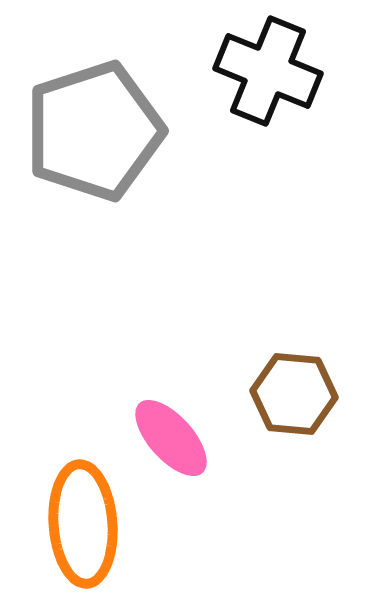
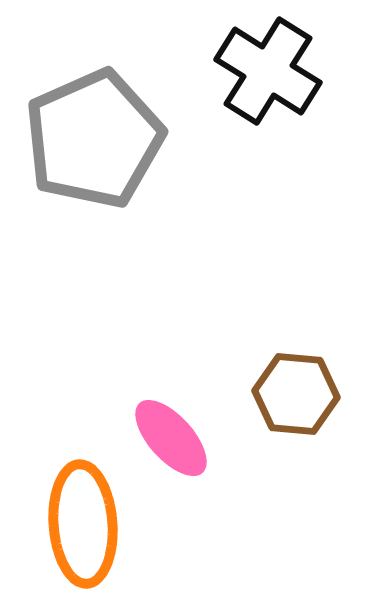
black cross: rotated 10 degrees clockwise
gray pentagon: moved 8 px down; rotated 6 degrees counterclockwise
brown hexagon: moved 2 px right
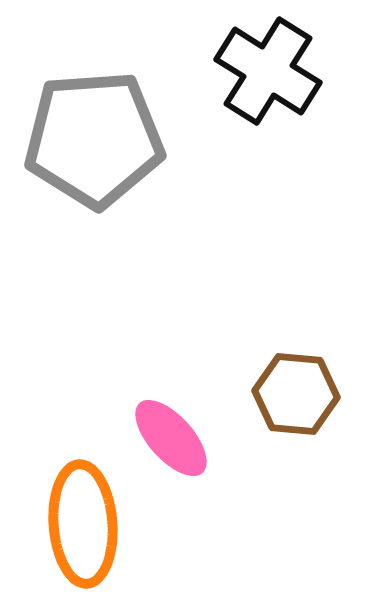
gray pentagon: rotated 20 degrees clockwise
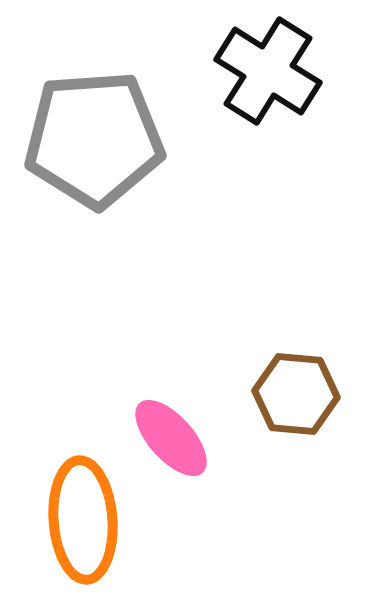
orange ellipse: moved 4 px up
